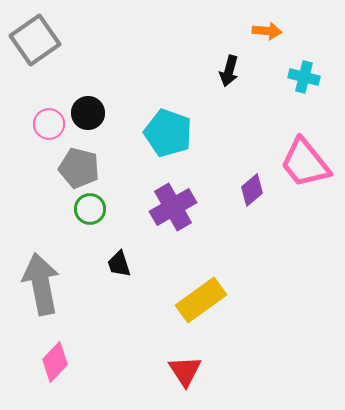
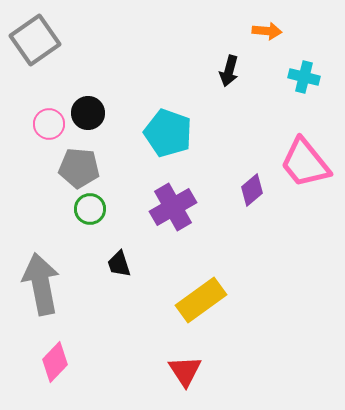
gray pentagon: rotated 9 degrees counterclockwise
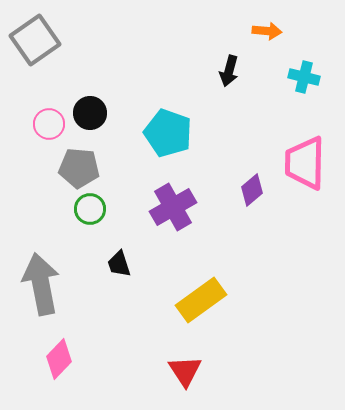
black circle: moved 2 px right
pink trapezoid: rotated 40 degrees clockwise
pink diamond: moved 4 px right, 3 px up
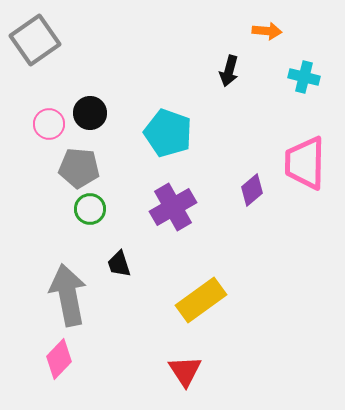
gray arrow: moved 27 px right, 11 px down
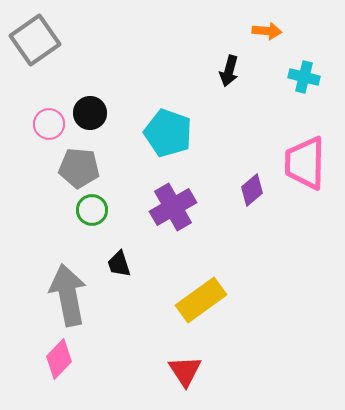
green circle: moved 2 px right, 1 px down
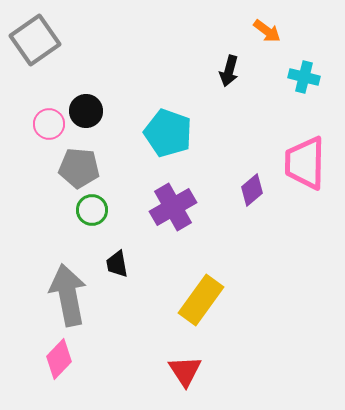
orange arrow: rotated 32 degrees clockwise
black circle: moved 4 px left, 2 px up
black trapezoid: moved 2 px left; rotated 8 degrees clockwise
yellow rectangle: rotated 18 degrees counterclockwise
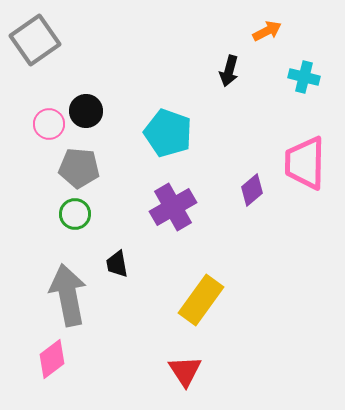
orange arrow: rotated 64 degrees counterclockwise
green circle: moved 17 px left, 4 px down
pink diamond: moved 7 px left; rotated 9 degrees clockwise
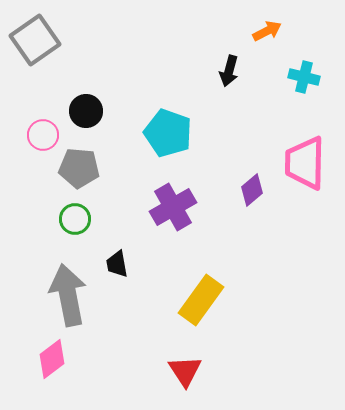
pink circle: moved 6 px left, 11 px down
green circle: moved 5 px down
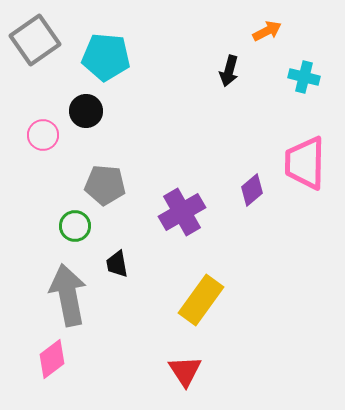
cyan pentagon: moved 62 px left, 76 px up; rotated 15 degrees counterclockwise
gray pentagon: moved 26 px right, 17 px down
purple cross: moved 9 px right, 5 px down
green circle: moved 7 px down
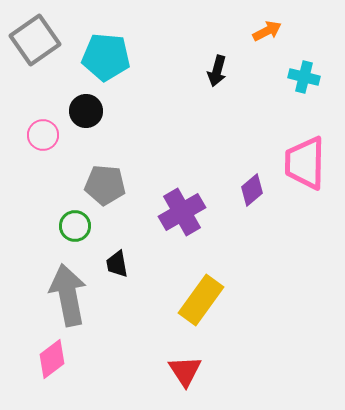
black arrow: moved 12 px left
